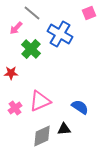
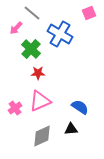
red star: moved 27 px right
black triangle: moved 7 px right
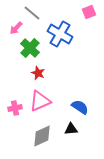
pink square: moved 1 px up
green cross: moved 1 px left, 1 px up
red star: rotated 24 degrees clockwise
pink cross: rotated 24 degrees clockwise
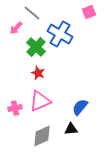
green cross: moved 6 px right, 1 px up
blue semicircle: rotated 84 degrees counterclockwise
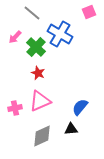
pink arrow: moved 1 px left, 9 px down
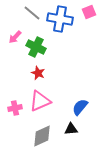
blue cross: moved 15 px up; rotated 20 degrees counterclockwise
green cross: rotated 18 degrees counterclockwise
